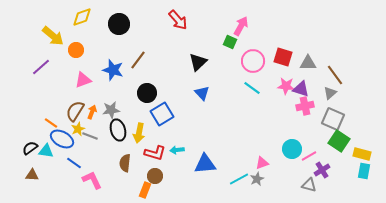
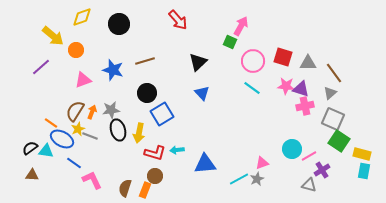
brown line at (138, 60): moved 7 px right, 1 px down; rotated 36 degrees clockwise
brown line at (335, 75): moved 1 px left, 2 px up
brown semicircle at (125, 163): moved 25 px down; rotated 12 degrees clockwise
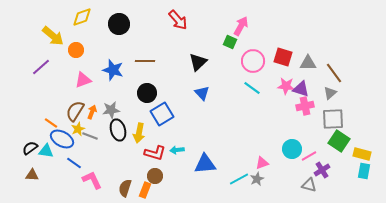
brown line at (145, 61): rotated 18 degrees clockwise
gray square at (333, 119): rotated 25 degrees counterclockwise
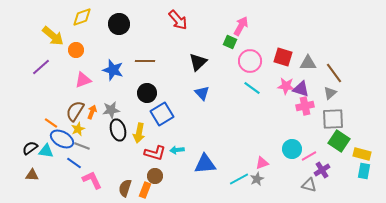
pink circle at (253, 61): moved 3 px left
gray line at (90, 136): moved 8 px left, 10 px down
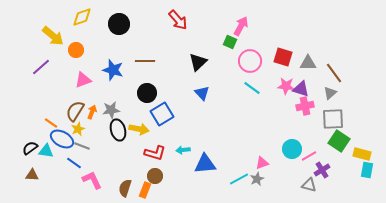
yellow arrow at (139, 133): moved 4 px up; rotated 90 degrees counterclockwise
cyan arrow at (177, 150): moved 6 px right
cyan rectangle at (364, 171): moved 3 px right, 1 px up
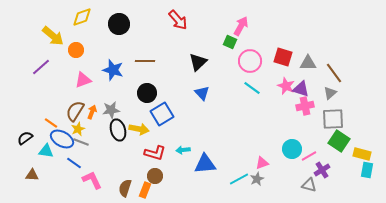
pink star at (286, 86): rotated 18 degrees clockwise
gray line at (82, 146): moved 1 px left, 4 px up
black semicircle at (30, 148): moved 5 px left, 10 px up
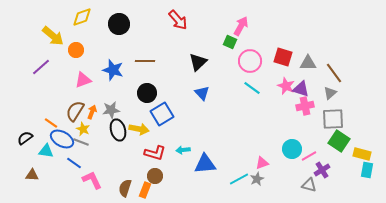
yellow star at (78, 129): moved 5 px right; rotated 24 degrees counterclockwise
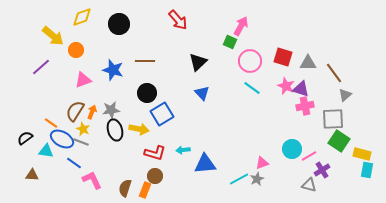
gray triangle at (330, 93): moved 15 px right, 2 px down
black ellipse at (118, 130): moved 3 px left
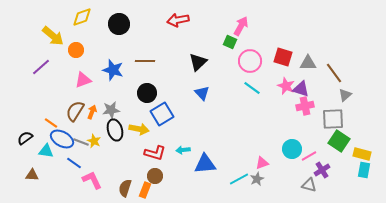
red arrow at (178, 20): rotated 120 degrees clockwise
yellow star at (83, 129): moved 11 px right, 12 px down
cyan rectangle at (367, 170): moved 3 px left
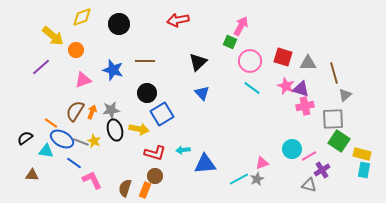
brown line at (334, 73): rotated 20 degrees clockwise
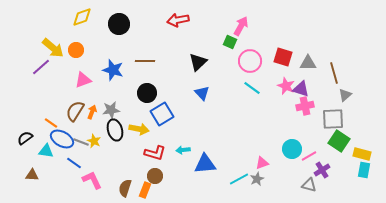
yellow arrow at (53, 36): moved 12 px down
